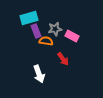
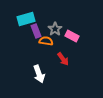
cyan rectangle: moved 3 px left, 1 px down
gray star: rotated 24 degrees counterclockwise
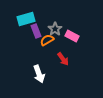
orange semicircle: moved 1 px right, 1 px up; rotated 40 degrees counterclockwise
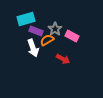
purple rectangle: rotated 48 degrees counterclockwise
red arrow: rotated 24 degrees counterclockwise
white arrow: moved 6 px left, 26 px up
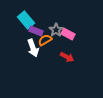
cyan rectangle: moved 1 px down; rotated 66 degrees clockwise
gray star: moved 1 px right, 1 px down
pink rectangle: moved 4 px left, 2 px up
orange semicircle: moved 2 px left
red arrow: moved 4 px right, 2 px up
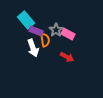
orange semicircle: rotated 112 degrees clockwise
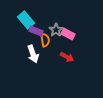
white arrow: moved 6 px down
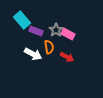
cyan rectangle: moved 4 px left
orange semicircle: moved 4 px right, 7 px down
white arrow: rotated 42 degrees counterclockwise
